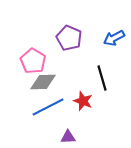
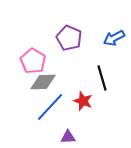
blue line: moved 2 px right; rotated 20 degrees counterclockwise
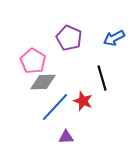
blue line: moved 5 px right
purple triangle: moved 2 px left
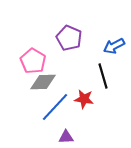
blue arrow: moved 8 px down
black line: moved 1 px right, 2 px up
red star: moved 1 px right, 2 px up; rotated 12 degrees counterclockwise
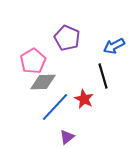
purple pentagon: moved 2 px left
pink pentagon: rotated 10 degrees clockwise
red star: rotated 18 degrees clockwise
purple triangle: moved 1 px right; rotated 35 degrees counterclockwise
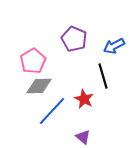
purple pentagon: moved 7 px right, 1 px down
gray diamond: moved 4 px left, 4 px down
blue line: moved 3 px left, 4 px down
purple triangle: moved 16 px right; rotated 42 degrees counterclockwise
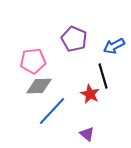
pink pentagon: rotated 25 degrees clockwise
red star: moved 6 px right, 5 px up
purple triangle: moved 4 px right, 3 px up
